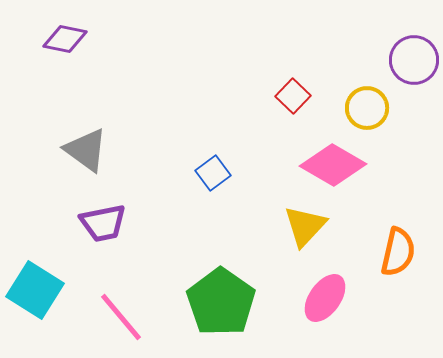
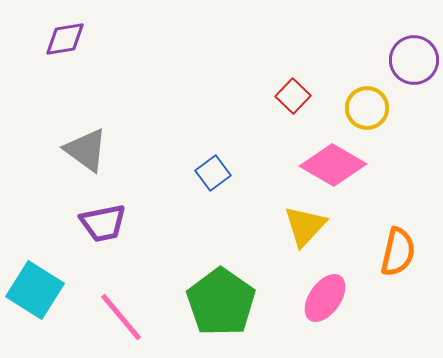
purple diamond: rotated 21 degrees counterclockwise
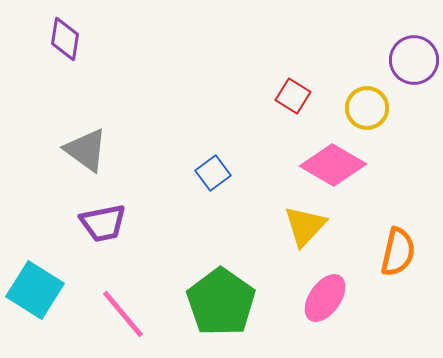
purple diamond: rotated 72 degrees counterclockwise
red square: rotated 12 degrees counterclockwise
pink line: moved 2 px right, 3 px up
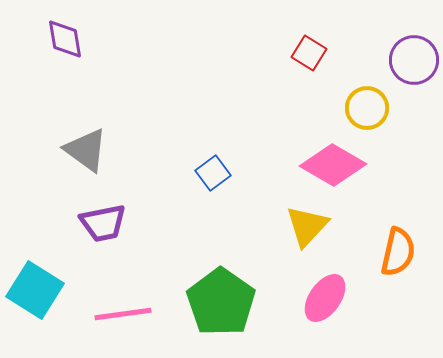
purple diamond: rotated 18 degrees counterclockwise
red square: moved 16 px right, 43 px up
yellow triangle: moved 2 px right
pink line: rotated 58 degrees counterclockwise
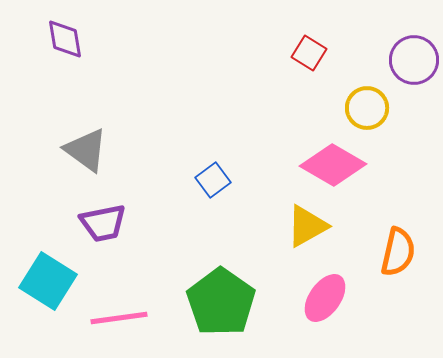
blue square: moved 7 px down
yellow triangle: rotated 18 degrees clockwise
cyan square: moved 13 px right, 9 px up
pink line: moved 4 px left, 4 px down
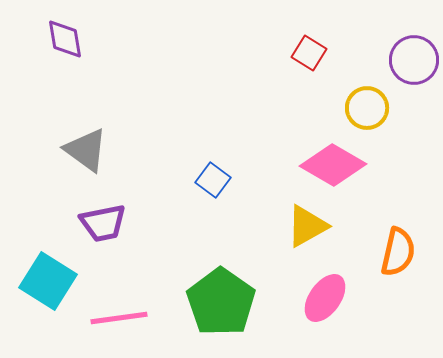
blue square: rotated 16 degrees counterclockwise
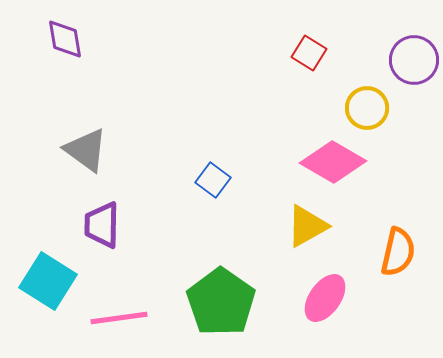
pink diamond: moved 3 px up
purple trapezoid: moved 1 px left, 2 px down; rotated 102 degrees clockwise
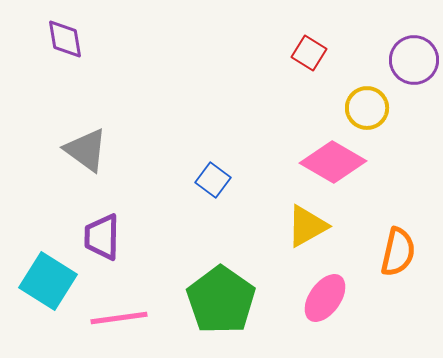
purple trapezoid: moved 12 px down
green pentagon: moved 2 px up
